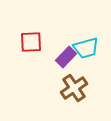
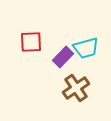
purple rectangle: moved 3 px left
brown cross: moved 2 px right
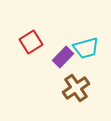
red square: rotated 30 degrees counterclockwise
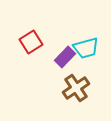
purple rectangle: moved 2 px right
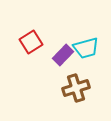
purple rectangle: moved 2 px left, 2 px up
brown cross: rotated 16 degrees clockwise
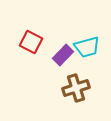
red square: rotated 30 degrees counterclockwise
cyan trapezoid: moved 1 px right, 1 px up
